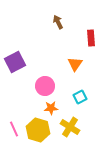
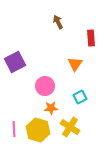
pink line: rotated 21 degrees clockwise
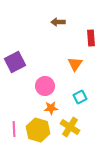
brown arrow: rotated 64 degrees counterclockwise
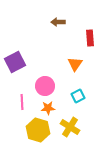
red rectangle: moved 1 px left
cyan square: moved 2 px left, 1 px up
orange star: moved 3 px left
pink line: moved 8 px right, 27 px up
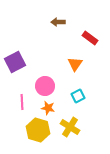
red rectangle: rotated 49 degrees counterclockwise
orange star: rotated 16 degrees clockwise
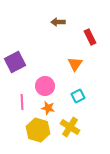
red rectangle: moved 1 px up; rotated 28 degrees clockwise
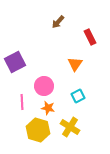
brown arrow: rotated 48 degrees counterclockwise
pink circle: moved 1 px left
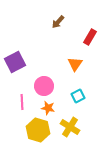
red rectangle: rotated 56 degrees clockwise
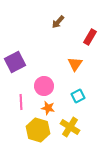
pink line: moved 1 px left
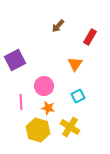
brown arrow: moved 4 px down
purple square: moved 2 px up
